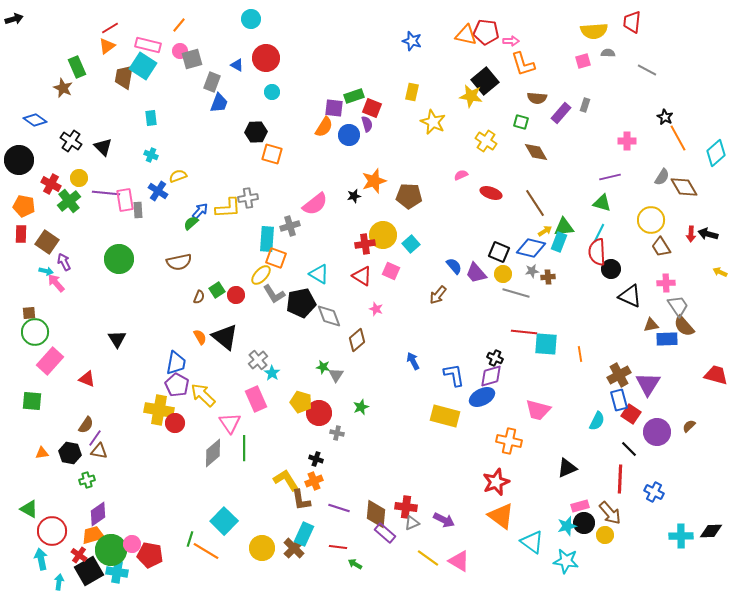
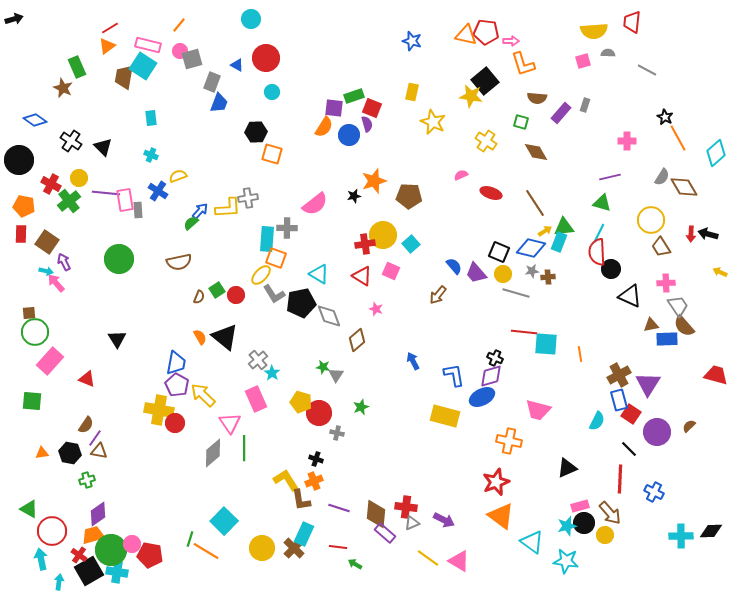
gray cross at (290, 226): moved 3 px left, 2 px down; rotated 18 degrees clockwise
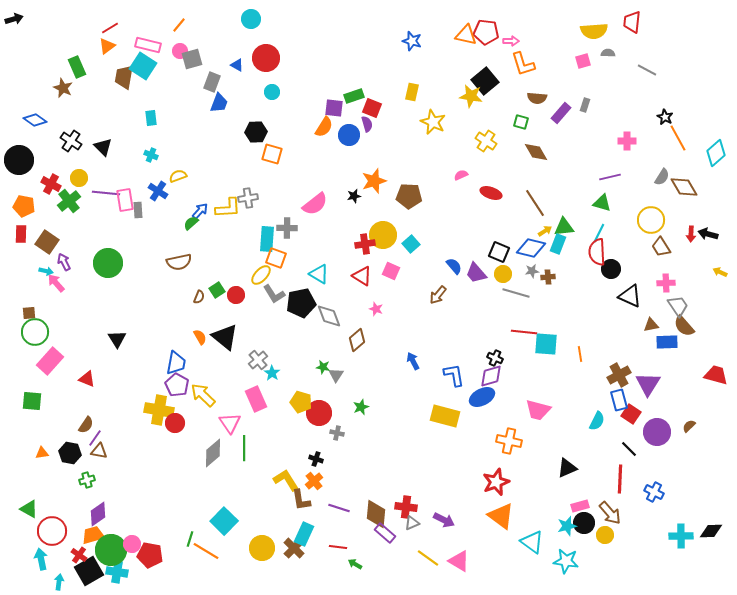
cyan rectangle at (559, 242): moved 1 px left, 2 px down
green circle at (119, 259): moved 11 px left, 4 px down
blue rectangle at (667, 339): moved 3 px down
orange cross at (314, 481): rotated 18 degrees counterclockwise
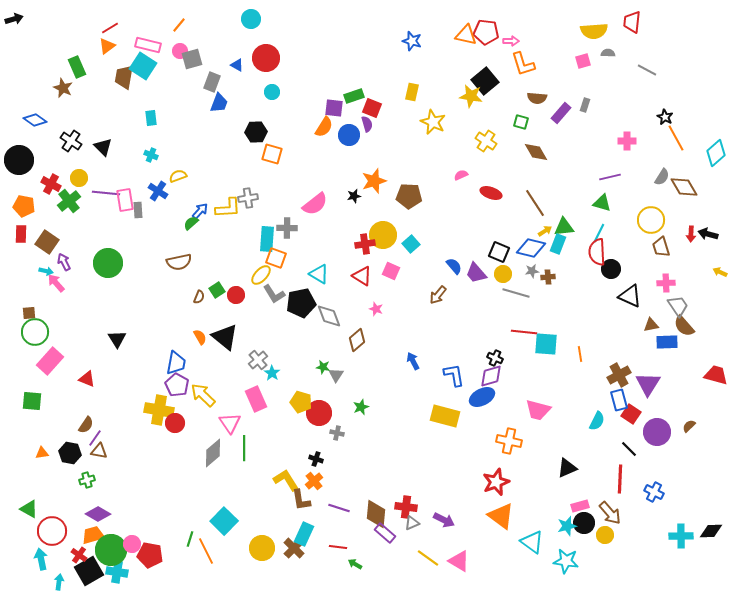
orange line at (678, 138): moved 2 px left
brown trapezoid at (661, 247): rotated 15 degrees clockwise
purple diamond at (98, 514): rotated 65 degrees clockwise
orange line at (206, 551): rotated 32 degrees clockwise
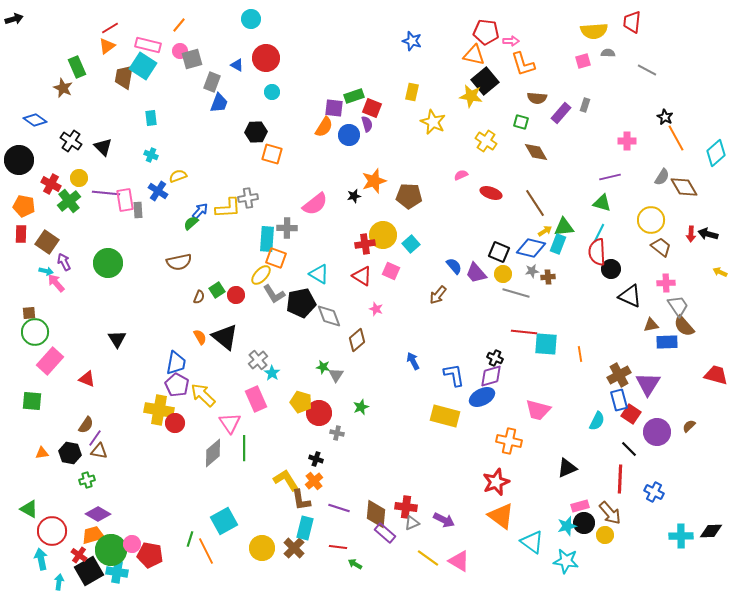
orange triangle at (466, 35): moved 8 px right, 20 px down
brown trapezoid at (661, 247): rotated 145 degrees clockwise
cyan square at (224, 521): rotated 16 degrees clockwise
cyan rectangle at (304, 534): moved 1 px right, 6 px up; rotated 10 degrees counterclockwise
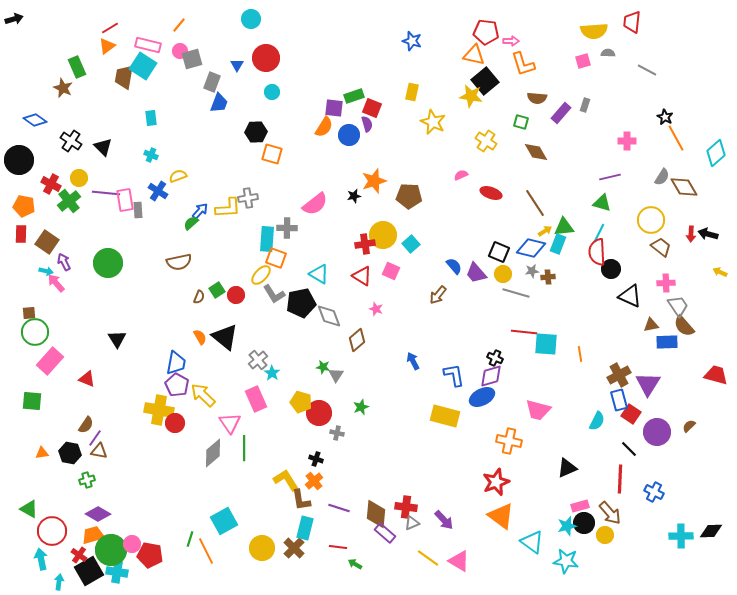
blue triangle at (237, 65): rotated 32 degrees clockwise
purple arrow at (444, 520): rotated 20 degrees clockwise
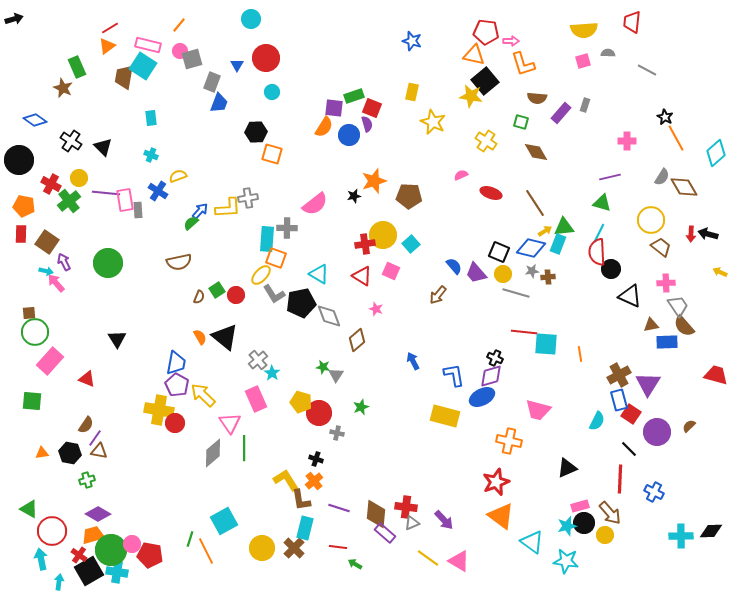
yellow semicircle at (594, 31): moved 10 px left, 1 px up
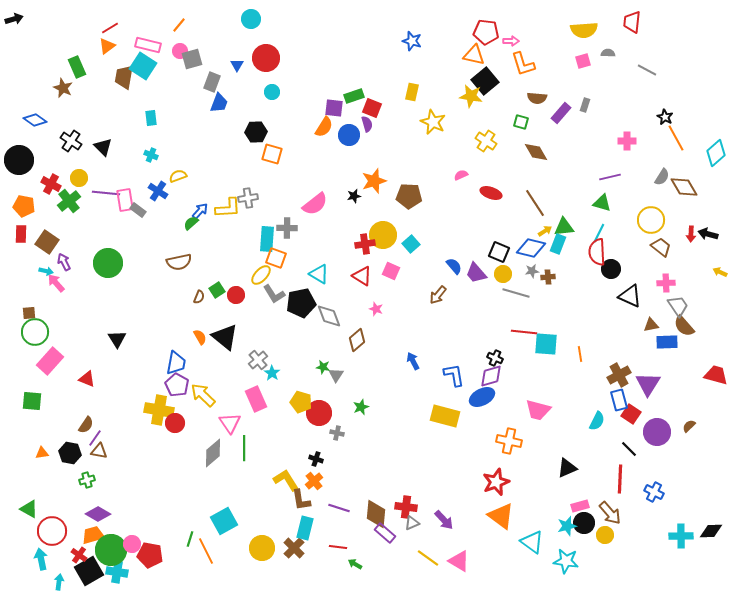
gray rectangle at (138, 210): rotated 49 degrees counterclockwise
